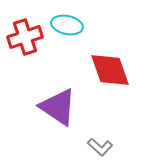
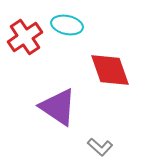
red cross: rotated 16 degrees counterclockwise
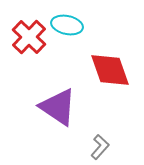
red cross: moved 4 px right; rotated 12 degrees counterclockwise
gray L-shape: rotated 90 degrees counterclockwise
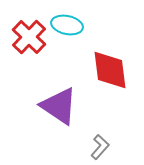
red diamond: rotated 12 degrees clockwise
purple triangle: moved 1 px right, 1 px up
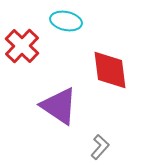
cyan ellipse: moved 1 px left, 4 px up
red cross: moved 7 px left, 9 px down
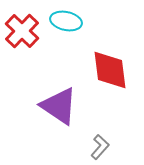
red cross: moved 15 px up
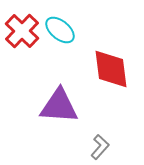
cyan ellipse: moved 6 px left, 9 px down; rotated 28 degrees clockwise
red diamond: moved 1 px right, 1 px up
purple triangle: rotated 30 degrees counterclockwise
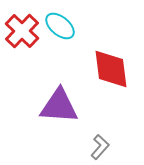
cyan ellipse: moved 4 px up
